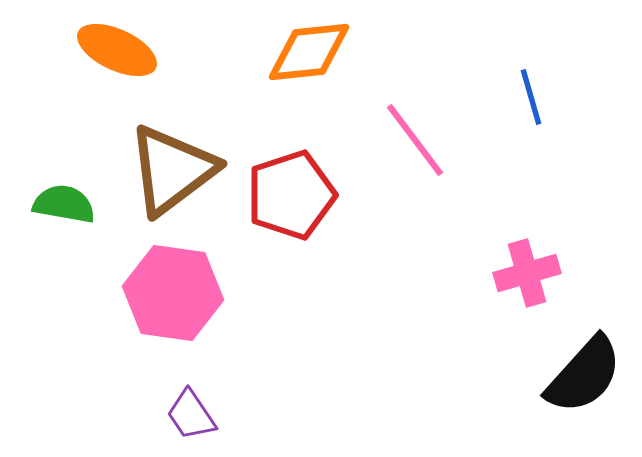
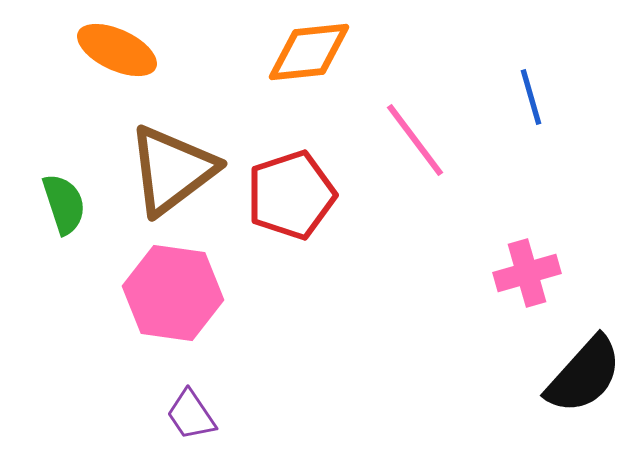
green semicircle: rotated 62 degrees clockwise
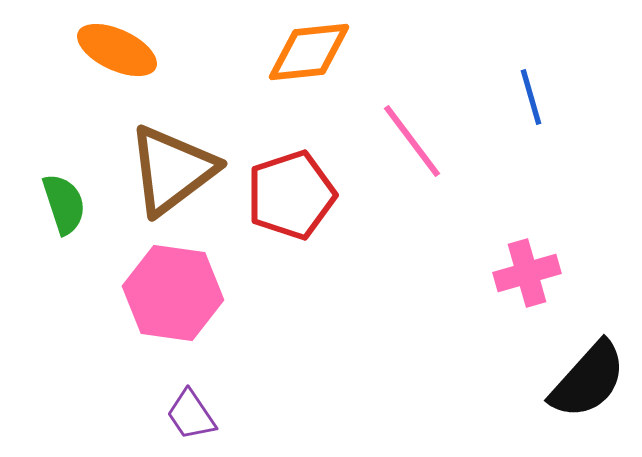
pink line: moved 3 px left, 1 px down
black semicircle: moved 4 px right, 5 px down
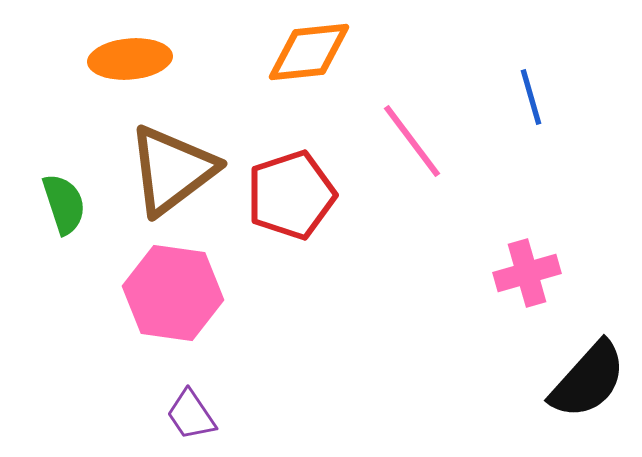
orange ellipse: moved 13 px right, 9 px down; rotated 30 degrees counterclockwise
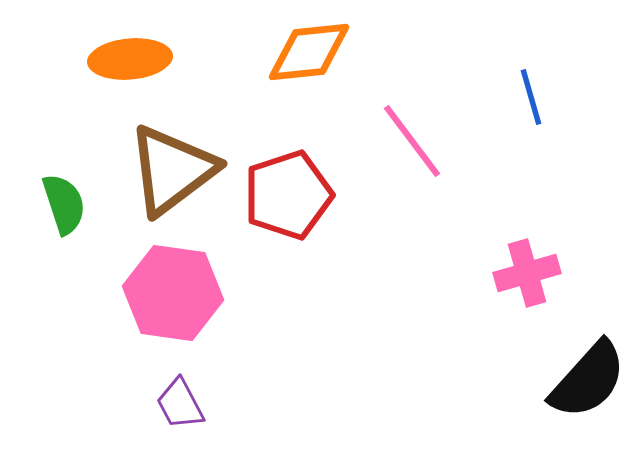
red pentagon: moved 3 px left
purple trapezoid: moved 11 px left, 11 px up; rotated 6 degrees clockwise
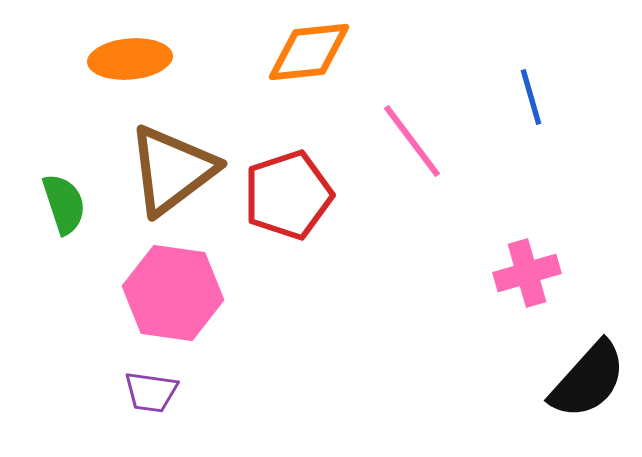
purple trapezoid: moved 29 px left, 12 px up; rotated 54 degrees counterclockwise
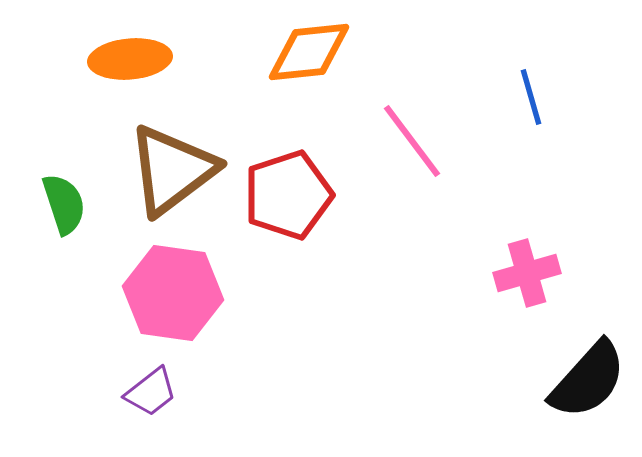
purple trapezoid: rotated 46 degrees counterclockwise
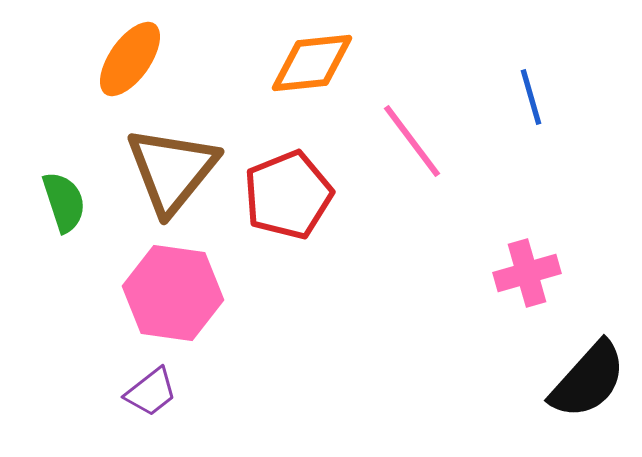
orange diamond: moved 3 px right, 11 px down
orange ellipse: rotated 50 degrees counterclockwise
brown triangle: rotated 14 degrees counterclockwise
red pentagon: rotated 4 degrees counterclockwise
green semicircle: moved 2 px up
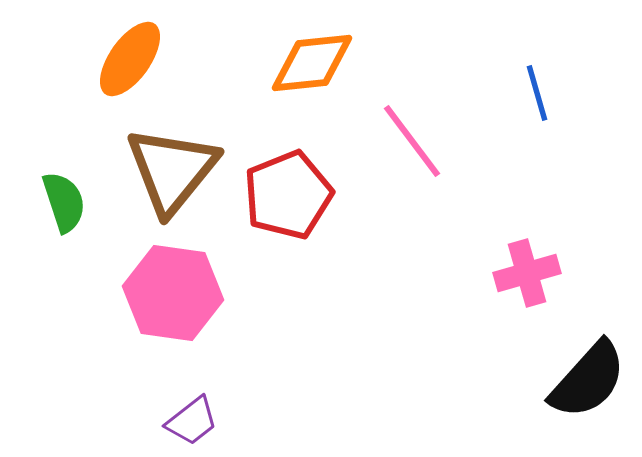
blue line: moved 6 px right, 4 px up
purple trapezoid: moved 41 px right, 29 px down
